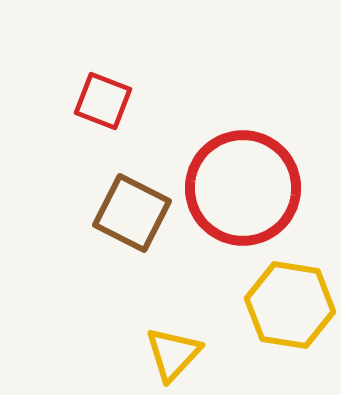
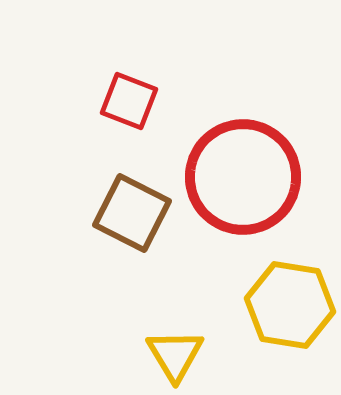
red square: moved 26 px right
red circle: moved 11 px up
yellow triangle: moved 2 px right, 1 px down; rotated 14 degrees counterclockwise
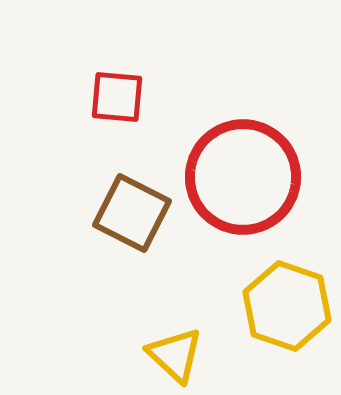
red square: moved 12 px left, 4 px up; rotated 16 degrees counterclockwise
yellow hexagon: moved 3 px left, 1 px down; rotated 10 degrees clockwise
yellow triangle: rotated 16 degrees counterclockwise
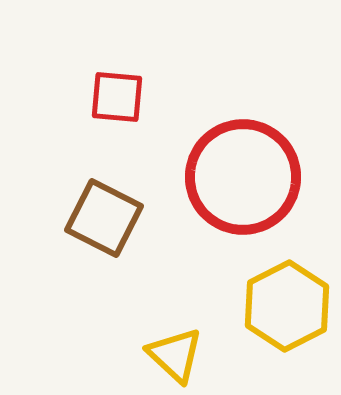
brown square: moved 28 px left, 5 px down
yellow hexagon: rotated 14 degrees clockwise
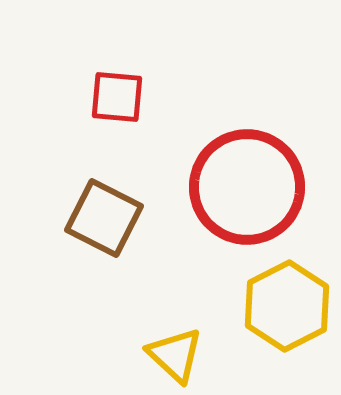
red circle: moved 4 px right, 10 px down
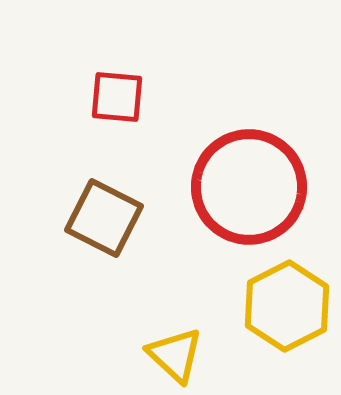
red circle: moved 2 px right
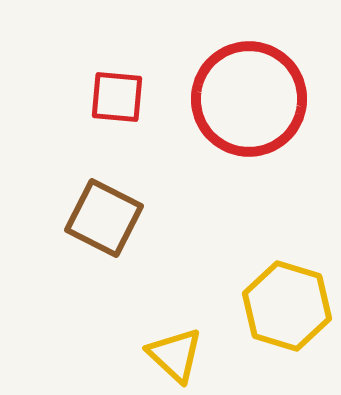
red circle: moved 88 px up
yellow hexagon: rotated 16 degrees counterclockwise
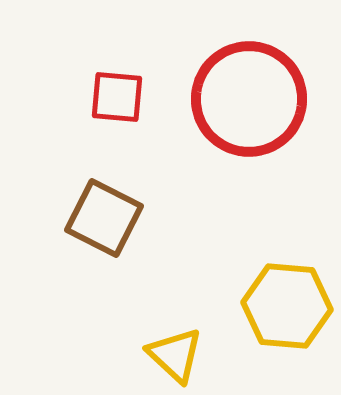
yellow hexagon: rotated 12 degrees counterclockwise
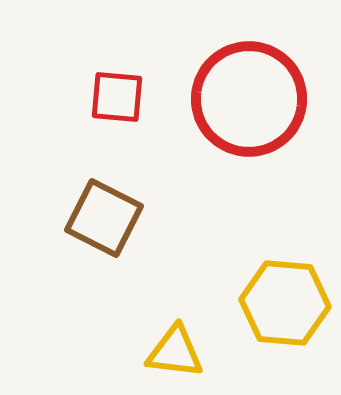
yellow hexagon: moved 2 px left, 3 px up
yellow triangle: moved 3 px up; rotated 36 degrees counterclockwise
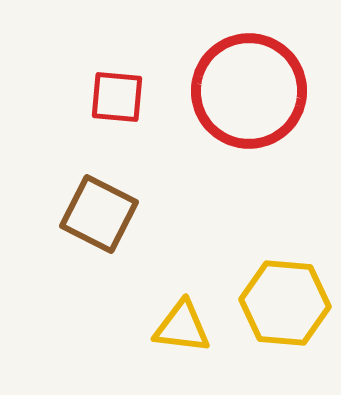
red circle: moved 8 px up
brown square: moved 5 px left, 4 px up
yellow triangle: moved 7 px right, 25 px up
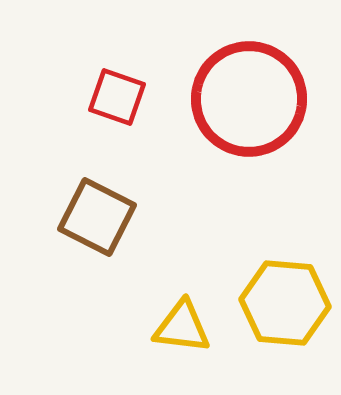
red circle: moved 8 px down
red square: rotated 14 degrees clockwise
brown square: moved 2 px left, 3 px down
